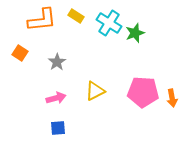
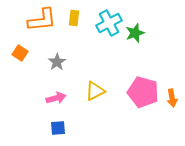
yellow rectangle: moved 2 px left, 2 px down; rotated 63 degrees clockwise
cyan cross: rotated 30 degrees clockwise
pink pentagon: rotated 12 degrees clockwise
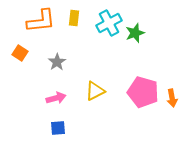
orange L-shape: moved 1 px left, 1 px down
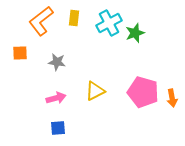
orange L-shape: rotated 148 degrees clockwise
orange square: rotated 35 degrees counterclockwise
gray star: rotated 30 degrees counterclockwise
